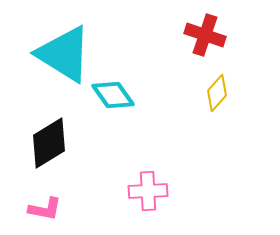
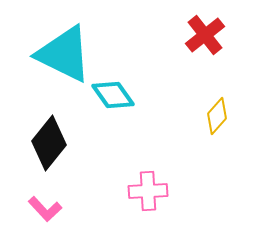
red cross: rotated 33 degrees clockwise
cyan triangle: rotated 6 degrees counterclockwise
yellow diamond: moved 23 px down
black diamond: rotated 20 degrees counterclockwise
pink L-shape: rotated 36 degrees clockwise
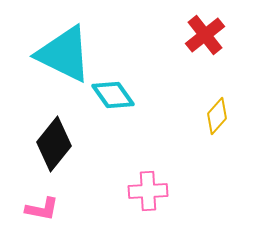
black diamond: moved 5 px right, 1 px down
pink L-shape: moved 3 px left; rotated 36 degrees counterclockwise
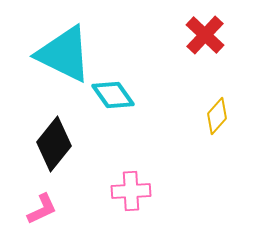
red cross: rotated 9 degrees counterclockwise
pink cross: moved 17 px left
pink L-shape: rotated 36 degrees counterclockwise
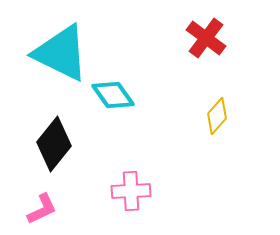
red cross: moved 1 px right, 3 px down; rotated 6 degrees counterclockwise
cyan triangle: moved 3 px left, 1 px up
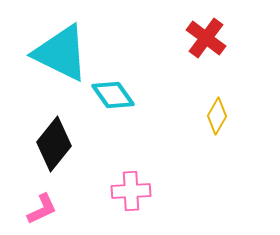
yellow diamond: rotated 12 degrees counterclockwise
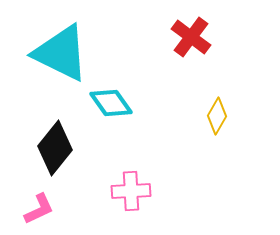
red cross: moved 15 px left, 1 px up
cyan diamond: moved 2 px left, 8 px down
black diamond: moved 1 px right, 4 px down
pink L-shape: moved 3 px left
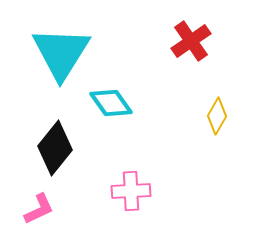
red cross: moved 4 px down; rotated 18 degrees clockwise
cyan triangle: rotated 36 degrees clockwise
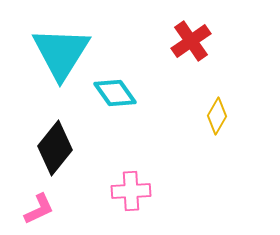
cyan diamond: moved 4 px right, 10 px up
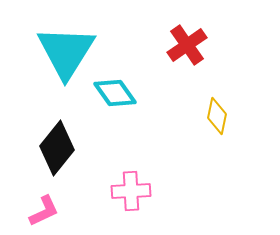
red cross: moved 4 px left, 4 px down
cyan triangle: moved 5 px right, 1 px up
yellow diamond: rotated 18 degrees counterclockwise
black diamond: moved 2 px right
pink L-shape: moved 5 px right, 2 px down
